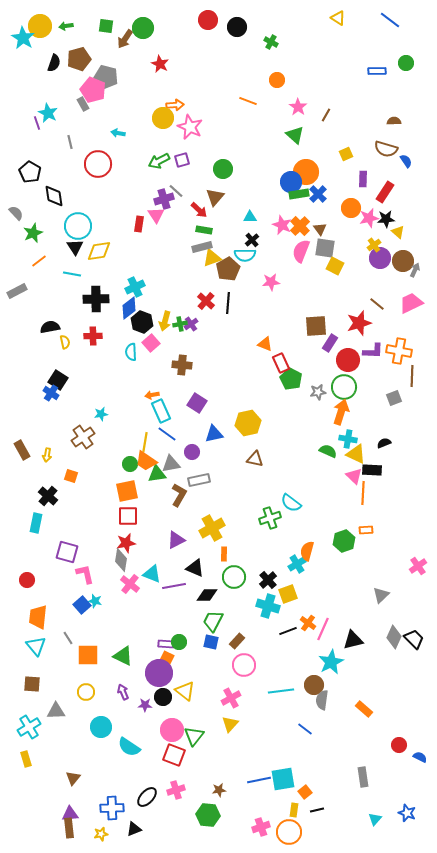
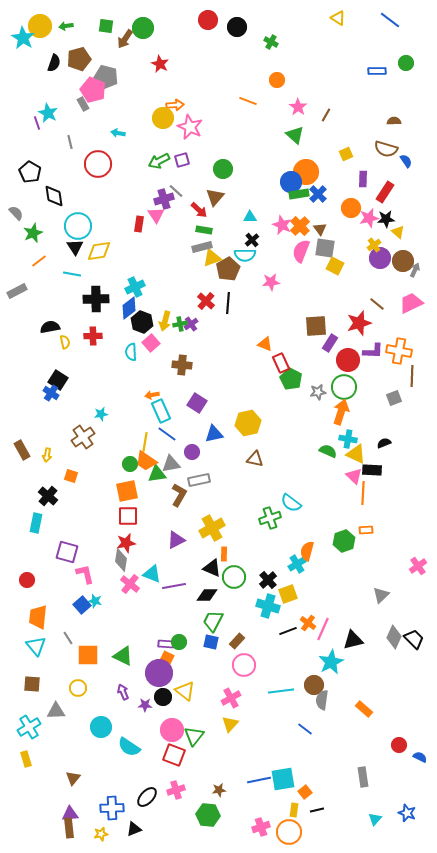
black triangle at (195, 568): moved 17 px right
yellow circle at (86, 692): moved 8 px left, 4 px up
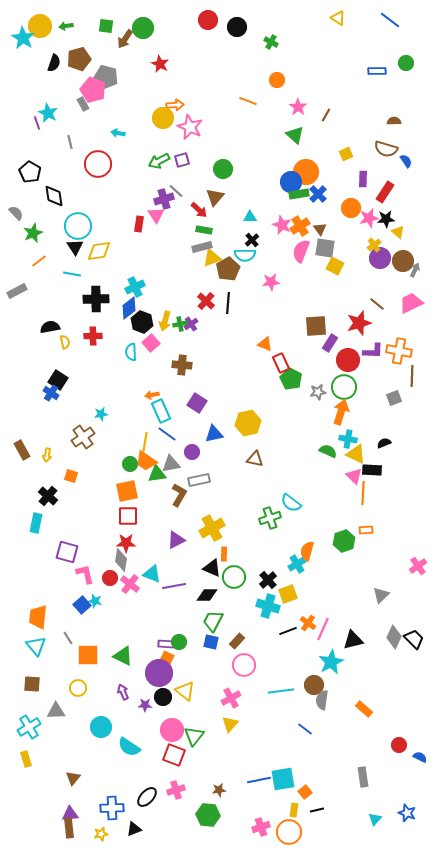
orange cross at (300, 226): rotated 12 degrees clockwise
red star at (126, 543): rotated 12 degrees clockwise
red circle at (27, 580): moved 83 px right, 2 px up
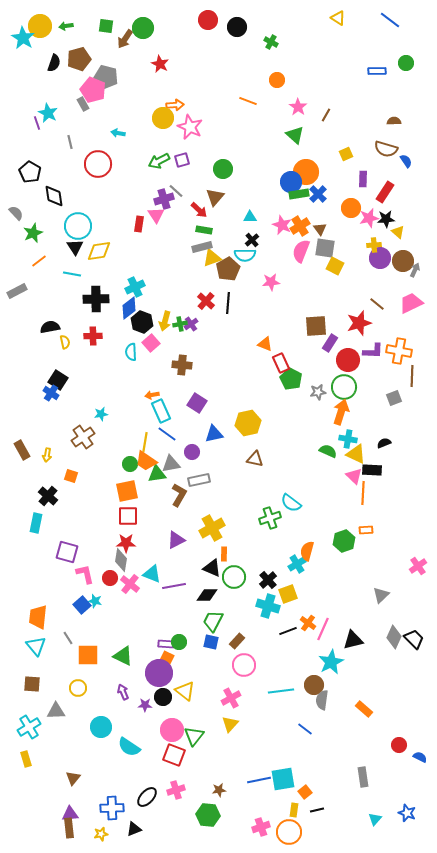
yellow cross at (374, 245): rotated 32 degrees clockwise
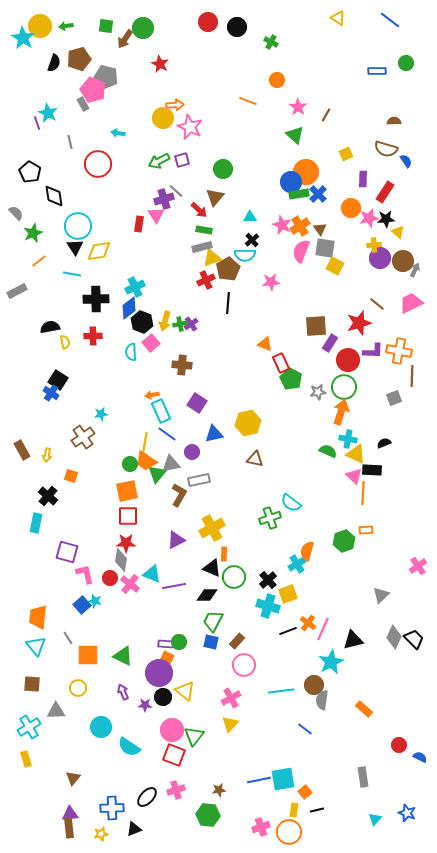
red circle at (208, 20): moved 2 px down
red cross at (206, 301): moved 21 px up; rotated 24 degrees clockwise
green triangle at (157, 474): rotated 42 degrees counterclockwise
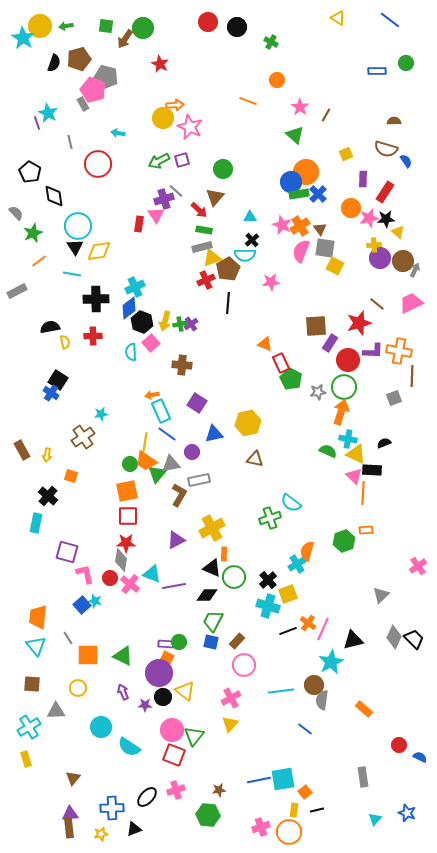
pink star at (298, 107): moved 2 px right
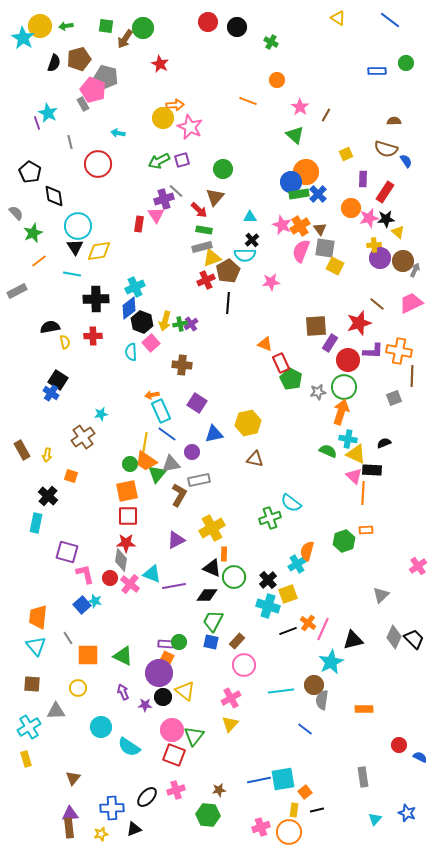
brown pentagon at (228, 269): moved 2 px down
orange rectangle at (364, 709): rotated 42 degrees counterclockwise
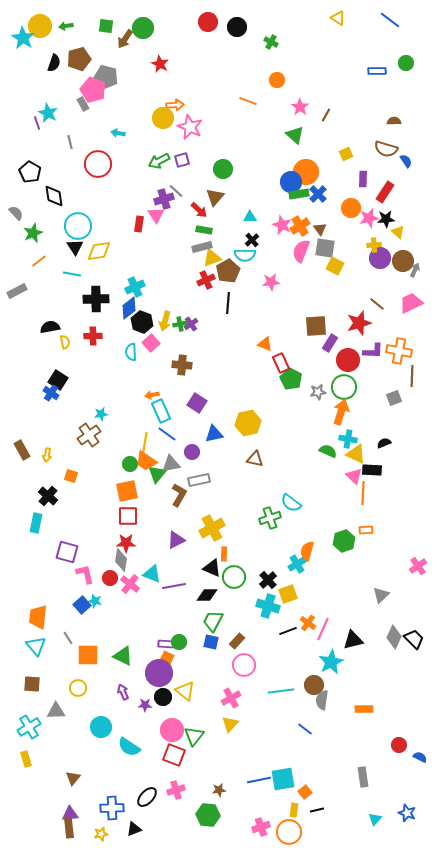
brown cross at (83, 437): moved 6 px right, 2 px up
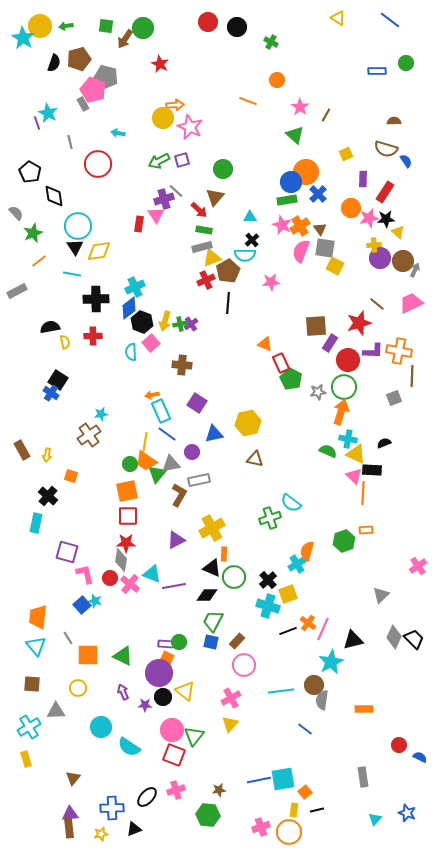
green rectangle at (299, 194): moved 12 px left, 6 px down
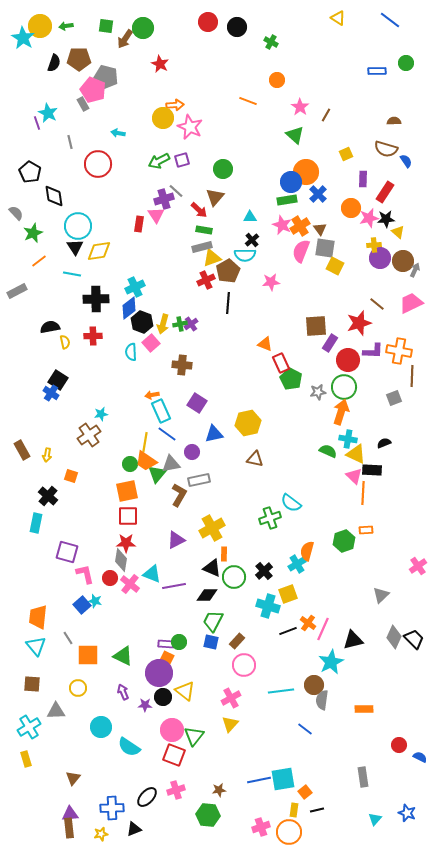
brown pentagon at (79, 59): rotated 15 degrees clockwise
yellow arrow at (165, 321): moved 2 px left, 3 px down
black cross at (268, 580): moved 4 px left, 9 px up
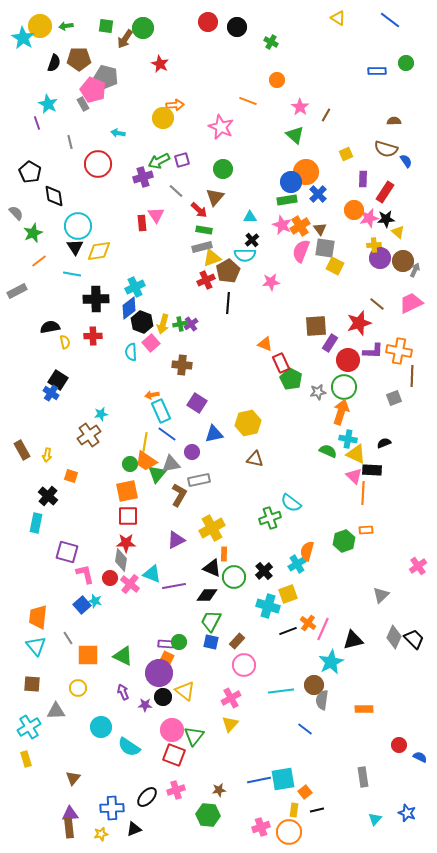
cyan star at (48, 113): moved 9 px up
pink star at (190, 127): moved 31 px right
purple cross at (164, 199): moved 21 px left, 22 px up
orange circle at (351, 208): moved 3 px right, 2 px down
red rectangle at (139, 224): moved 3 px right, 1 px up; rotated 14 degrees counterclockwise
green trapezoid at (213, 621): moved 2 px left
